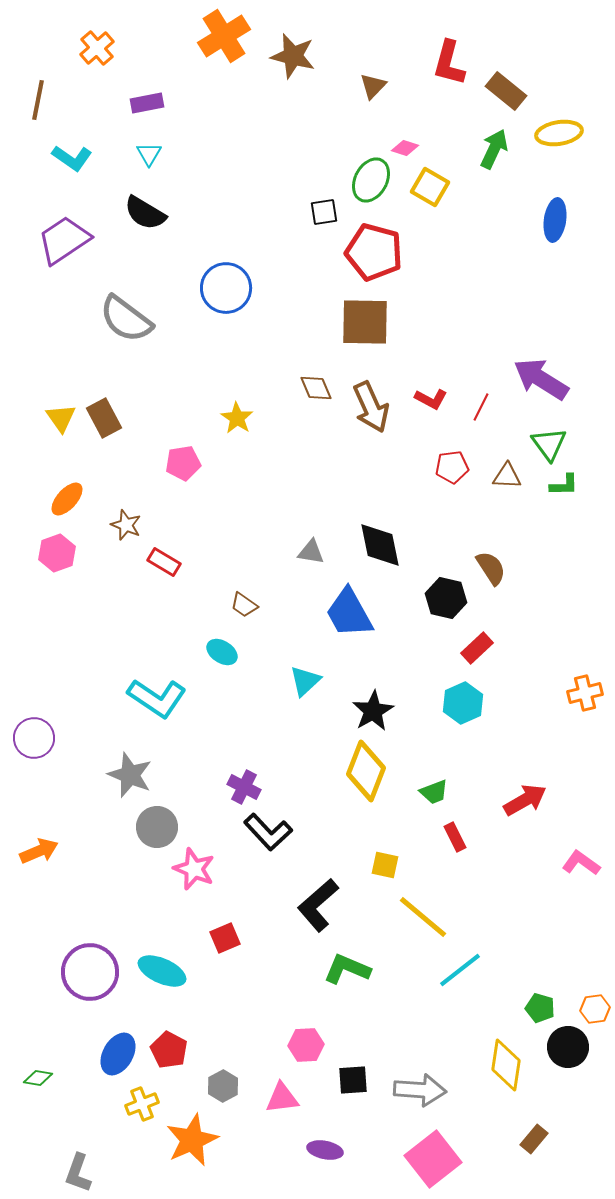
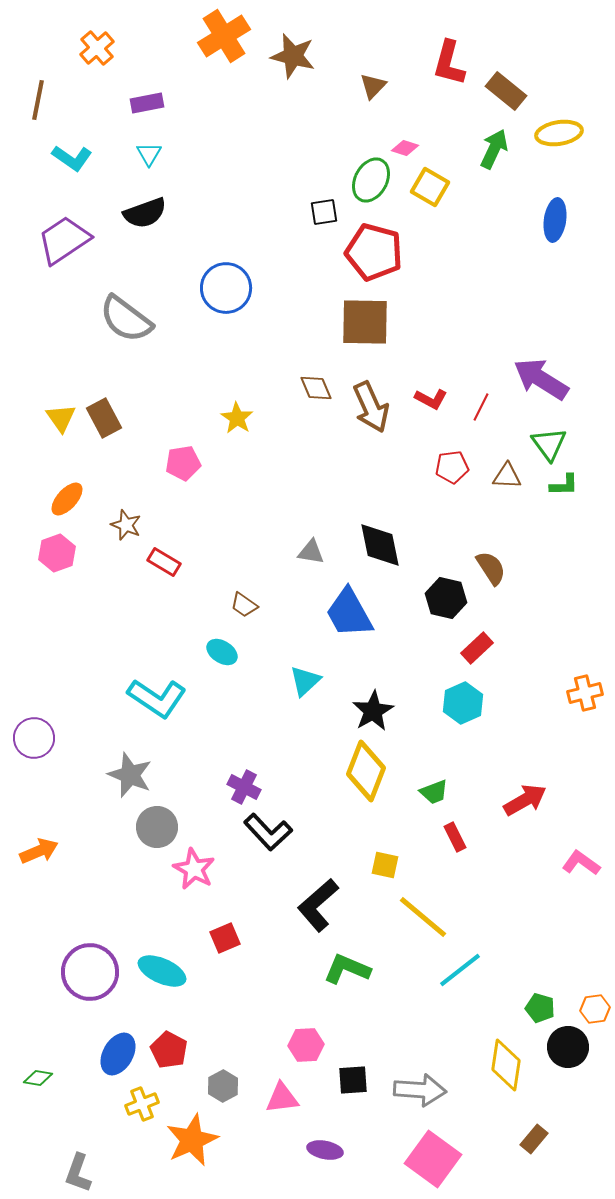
black semicircle at (145, 213): rotated 51 degrees counterclockwise
pink star at (194, 869): rotated 6 degrees clockwise
pink square at (433, 1159): rotated 16 degrees counterclockwise
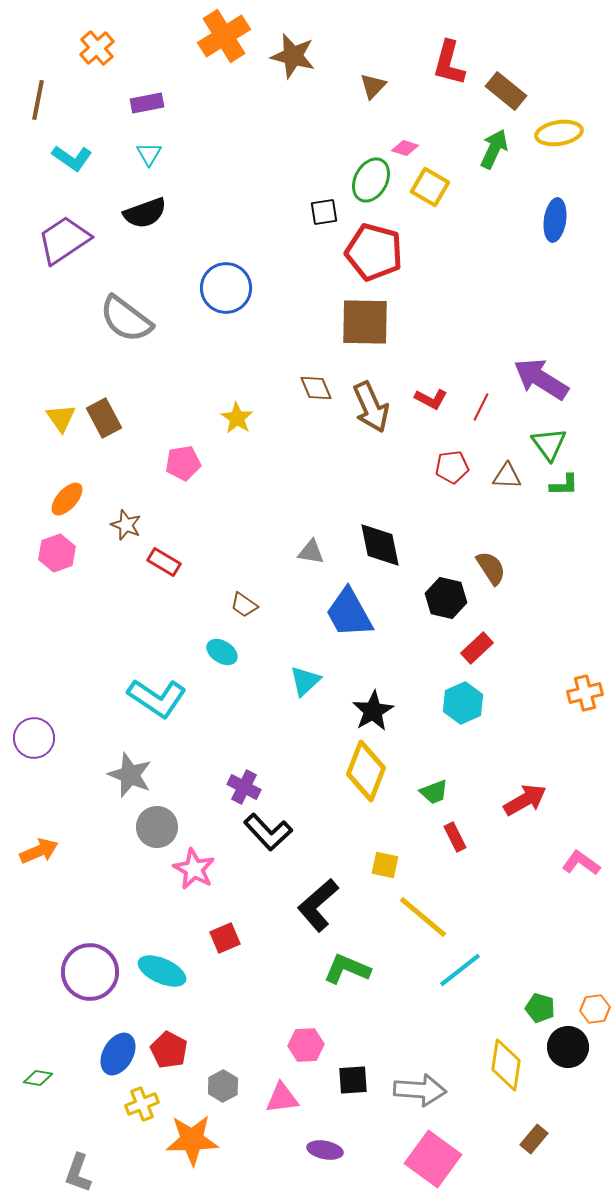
orange star at (192, 1140): rotated 22 degrees clockwise
